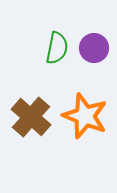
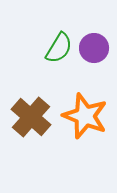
green semicircle: moved 2 px right; rotated 20 degrees clockwise
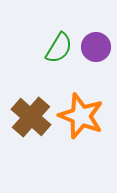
purple circle: moved 2 px right, 1 px up
orange star: moved 4 px left
